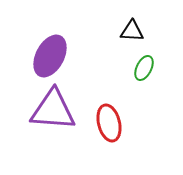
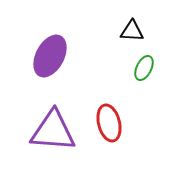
purple triangle: moved 21 px down
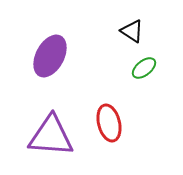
black triangle: rotated 30 degrees clockwise
green ellipse: rotated 25 degrees clockwise
purple triangle: moved 2 px left, 5 px down
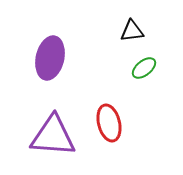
black triangle: rotated 40 degrees counterclockwise
purple ellipse: moved 2 px down; rotated 15 degrees counterclockwise
purple triangle: moved 2 px right
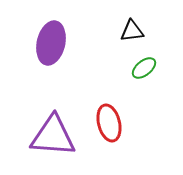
purple ellipse: moved 1 px right, 15 px up
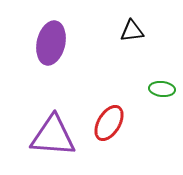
green ellipse: moved 18 px right, 21 px down; rotated 45 degrees clockwise
red ellipse: rotated 45 degrees clockwise
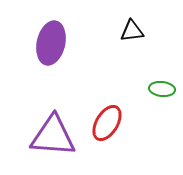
red ellipse: moved 2 px left
